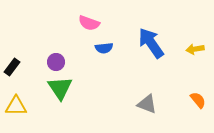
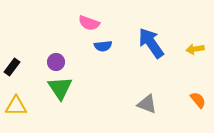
blue semicircle: moved 1 px left, 2 px up
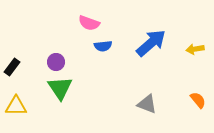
blue arrow: rotated 84 degrees clockwise
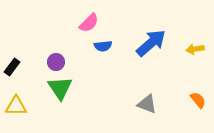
pink semicircle: rotated 65 degrees counterclockwise
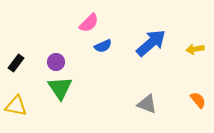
blue semicircle: rotated 18 degrees counterclockwise
black rectangle: moved 4 px right, 4 px up
yellow triangle: rotated 10 degrees clockwise
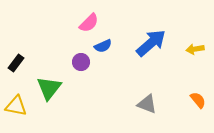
purple circle: moved 25 px right
green triangle: moved 11 px left; rotated 12 degrees clockwise
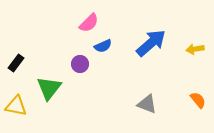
purple circle: moved 1 px left, 2 px down
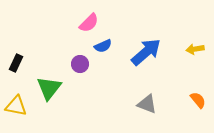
blue arrow: moved 5 px left, 9 px down
black rectangle: rotated 12 degrees counterclockwise
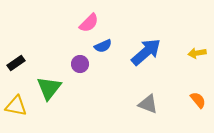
yellow arrow: moved 2 px right, 4 px down
black rectangle: rotated 30 degrees clockwise
gray triangle: moved 1 px right
